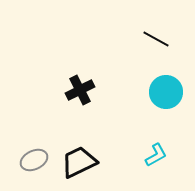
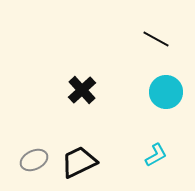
black cross: moved 2 px right; rotated 16 degrees counterclockwise
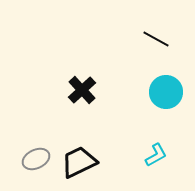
gray ellipse: moved 2 px right, 1 px up
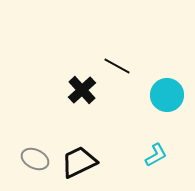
black line: moved 39 px left, 27 px down
cyan circle: moved 1 px right, 3 px down
gray ellipse: moved 1 px left; rotated 52 degrees clockwise
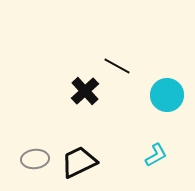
black cross: moved 3 px right, 1 px down
gray ellipse: rotated 32 degrees counterclockwise
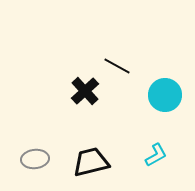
cyan circle: moved 2 px left
black trapezoid: moved 12 px right; rotated 12 degrees clockwise
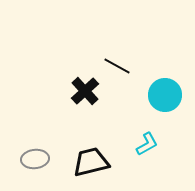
cyan L-shape: moved 9 px left, 11 px up
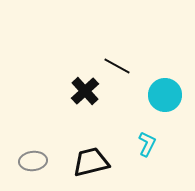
cyan L-shape: rotated 35 degrees counterclockwise
gray ellipse: moved 2 px left, 2 px down
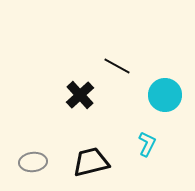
black cross: moved 5 px left, 4 px down
gray ellipse: moved 1 px down
